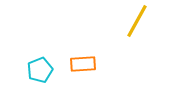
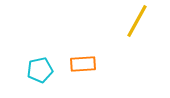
cyan pentagon: rotated 10 degrees clockwise
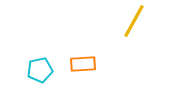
yellow line: moved 3 px left
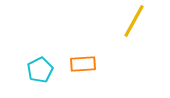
cyan pentagon: rotated 15 degrees counterclockwise
